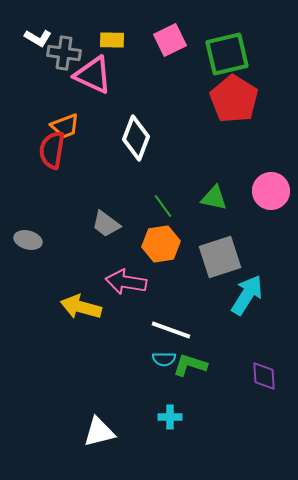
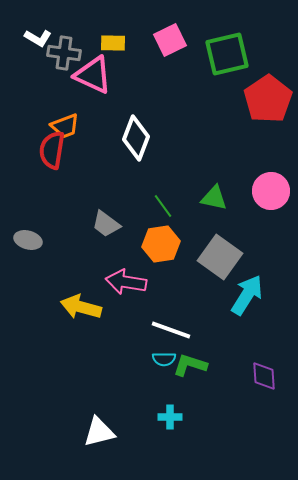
yellow rectangle: moved 1 px right, 3 px down
red pentagon: moved 34 px right; rotated 6 degrees clockwise
gray square: rotated 36 degrees counterclockwise
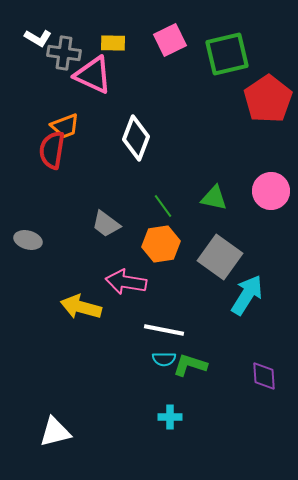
white line: moved 7 px left; rotated 9 degrees counterclockwise
white triangle: moved 44 px left
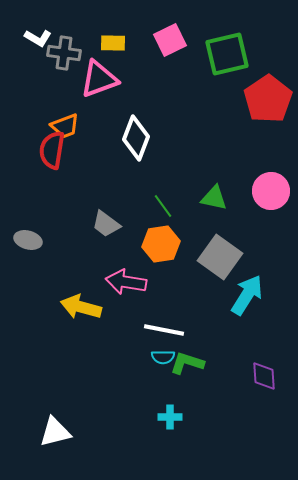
pink triangle: moved 6 px right, 4 px down; rotated 45 degrees counterclockwise
cyan semicircle: moved 1 px left, 2 px up
green L-shape: moved 3 px left, 2 px up
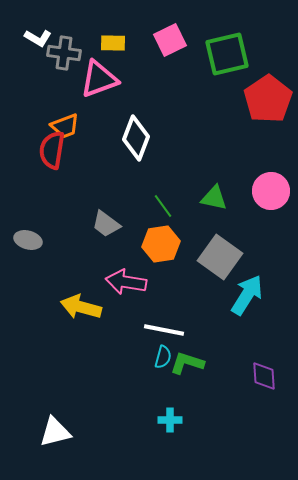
cyan semicircle: rotated 75 degrees counterclockwise
cyan cross: moved 3 px down
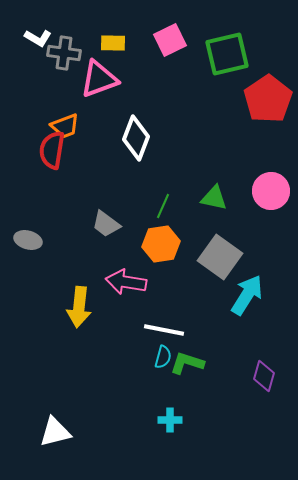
green line: rotated 60 degrees clockwise
yellow arrow: moved 2 px left; rotated 99 degrees counterclockwise
purple diamond: rotated 20 degrees clockwise
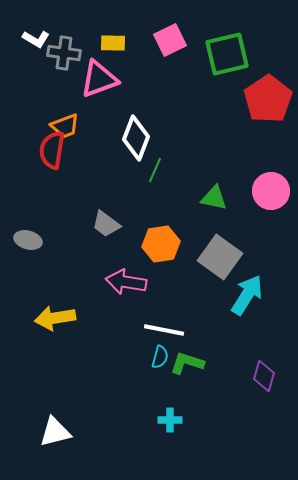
white L-shape: moved 2 px left, 1 px down
green line: moved 8 px left, 36 px up
yellow arrow: moved 24 px left, 11 px down; rotated 75 degrees clockwise
cyan semicircle: moved 3 px left
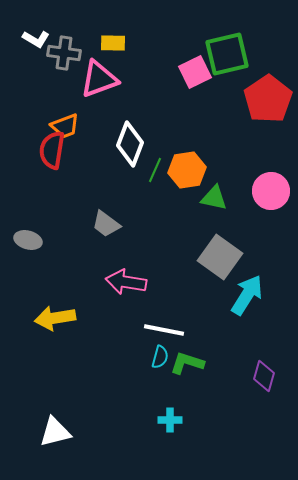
pink square: moved 25 px right, 32 px down
white diamond: moved 6 px left, 6 px down
orange hexagon: moved 26 px right, 74 px up
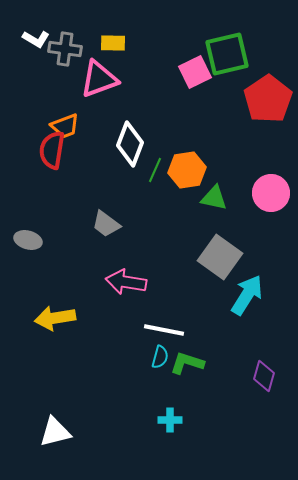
gray cross: moved 1 px right, 4 px up
pink circle: moved 2 px down
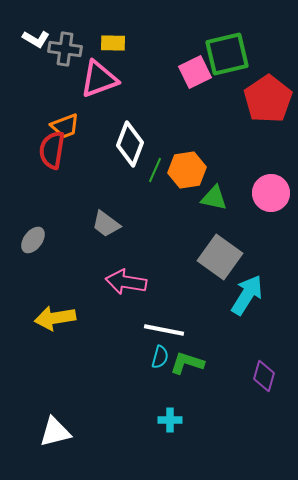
gray ellipse: moved 5 px right; rotated 68 degrees counterclockwise
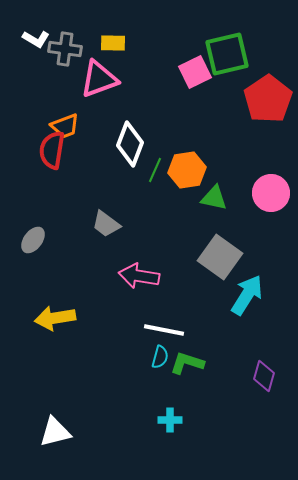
pink arrow: moved 13 px right, 6 px up
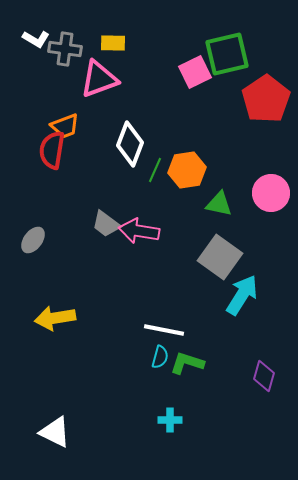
red pentagon: moved 2 px left
green triangle: moved 5 px right, 6 px down
pink arrow: moved 45 px up
cyan arrow: moved 5 px left
white triangle: rotated 40 degrees clockwise
